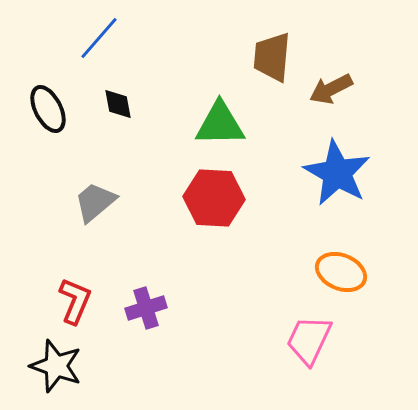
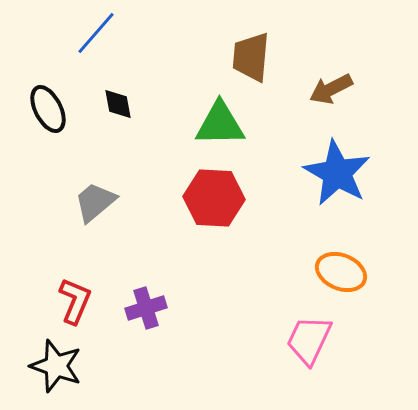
blue line: moved 3 px left, 5 px up
brown trapezoid: moved 21 px left
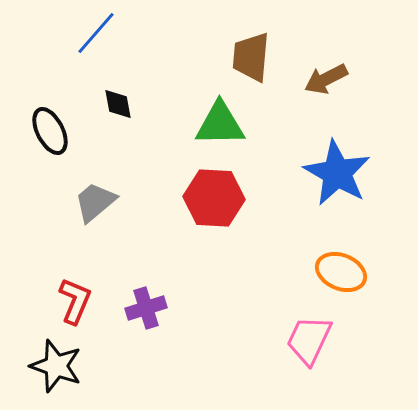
brown arrow: moved 5 px left, 10 px up
black ellipse: moved 2 px right, 22 px down
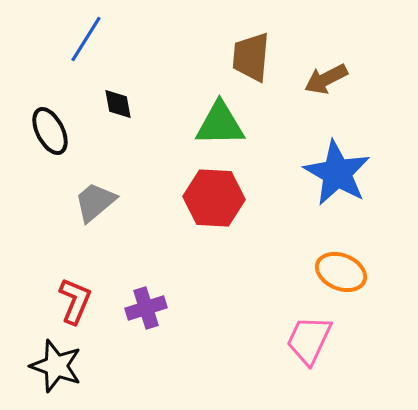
blue line: moved 10 px left, 6 px down; rotated 9 degrees counterclockwise
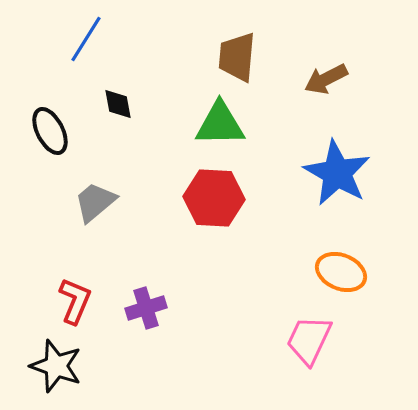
brown trapezoid: moved 14 px left
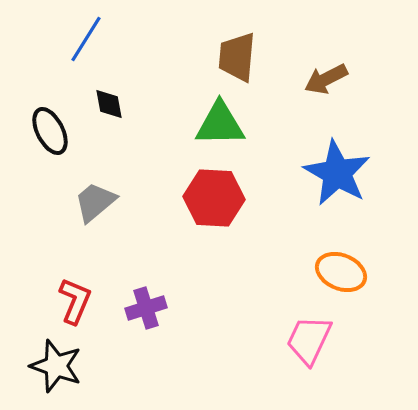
black diamond: moved 9 px left
